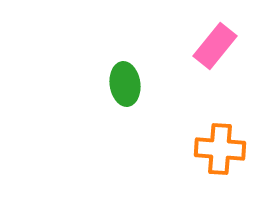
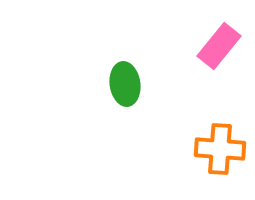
pink rectangle: moved 4 px right
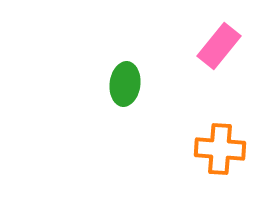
green ellipse: rotated 15 degrees clockwise
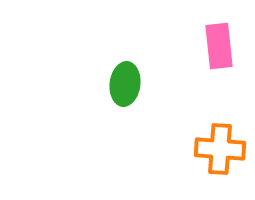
pink rectangle: rotated 45 degrees counterclockwise
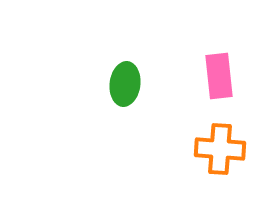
pink rectangle: moved 30 px down
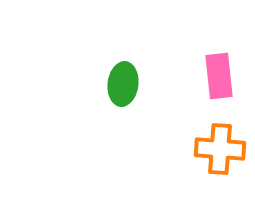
green ellipse: moved 2 px left
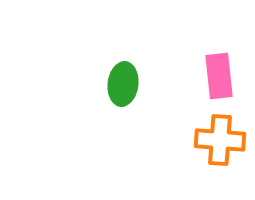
orange cross: moved 9 px up
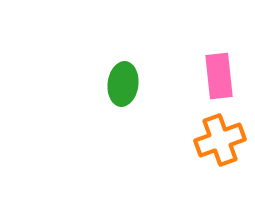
orange cross: rotated 24 degrees counterclockwise
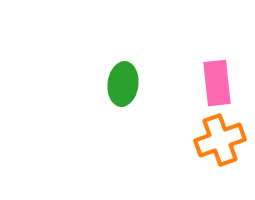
pink rectangle: moved 2 px left, 7 px down
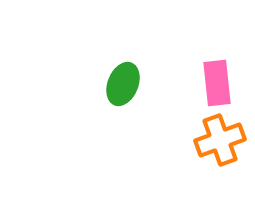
green ellipse: rotated 15 degrees clockwise
